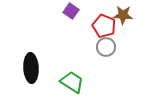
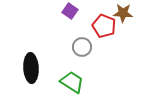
purple square: moved 1 px left
brown star: moved 2 px up
gray circle: moved 24 px left
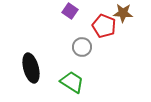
black ellipse: rotated 12 degrees counterclockwise
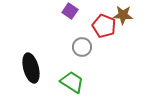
brown star: moved 2 px down
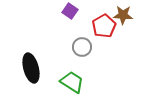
red pentagon: rotated 20 degrees clockwise
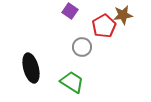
brown star: rotated 12 degrees counterclockwise
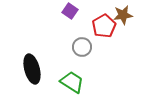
black ellipse: moved 1 px right, 1 px down
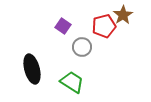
purple square: moved 7 px left, 15 px down
brown star: rotated 24 degrees counterclockwise
red pentagon: rotated 15 degrees clockwise
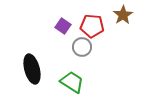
red pentagon: moved 12 px left; rotated 20 degrees clockwise
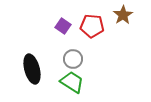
gray circle: moved 9 px left, 12 px down
